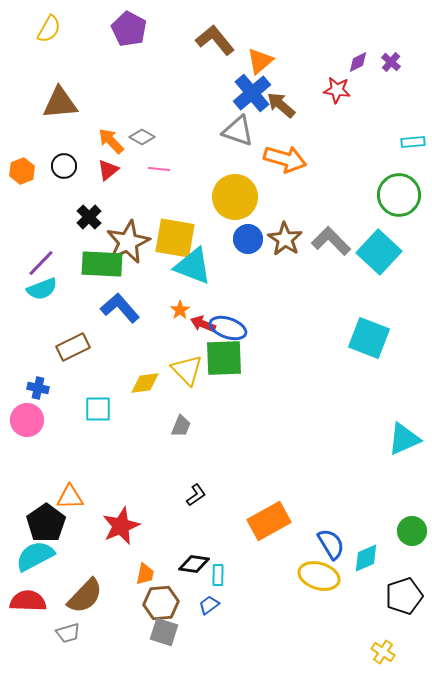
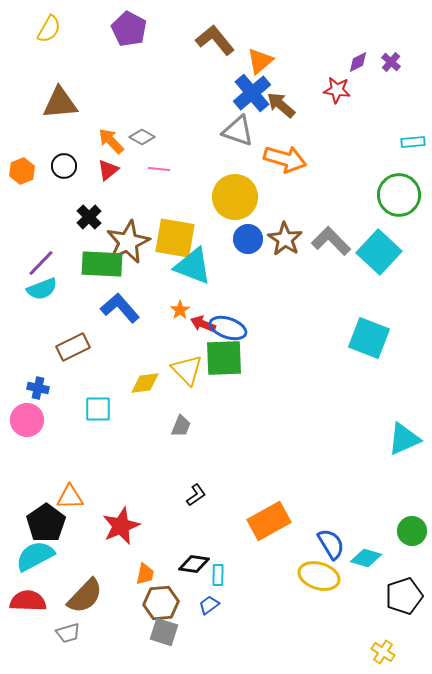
cyan diamond at (366, 558): rotated 40 degrees clockwise
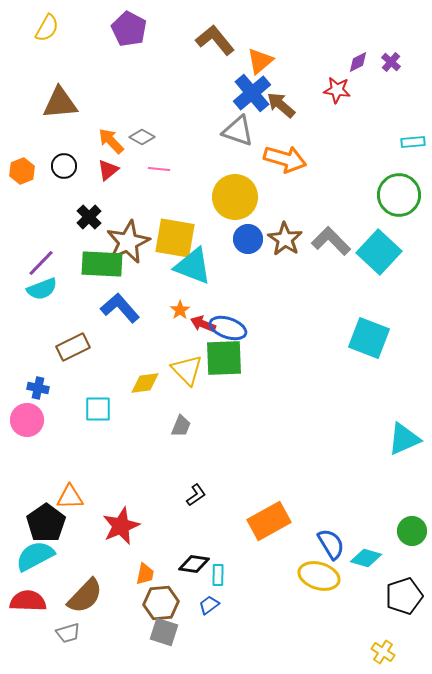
yellow semicircle at (49, 29): moved 2 px left, 1 px up
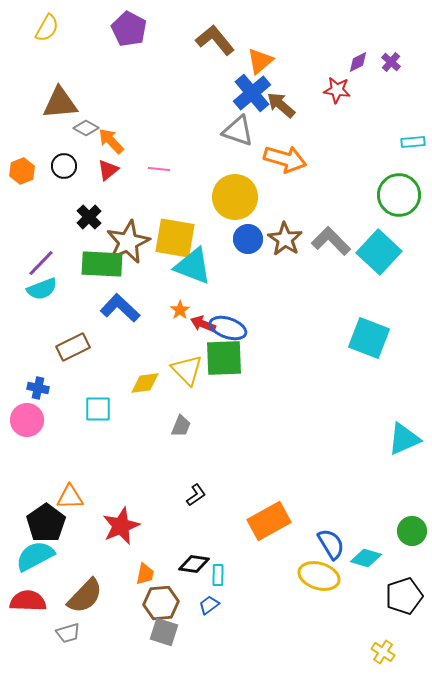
gray diamond at (142, 137): moved 56 px left, 9 px up
blue L-shape at (120, 308): rotated 6 degrees counterclockwise
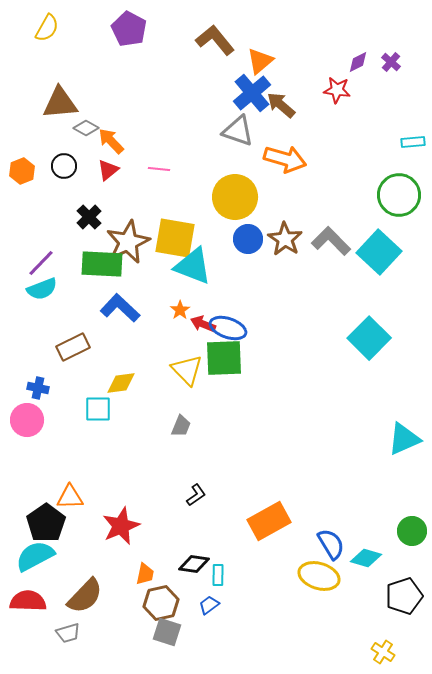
cyan square at (369, 338): rotated 24 degrees clockwise
yellow diamond at (145, 383): moved 24 px left
brown hexagon at (161, 603): rotated 8 degrees counterclockwise
gray square at (164, 632): moved 3 px right
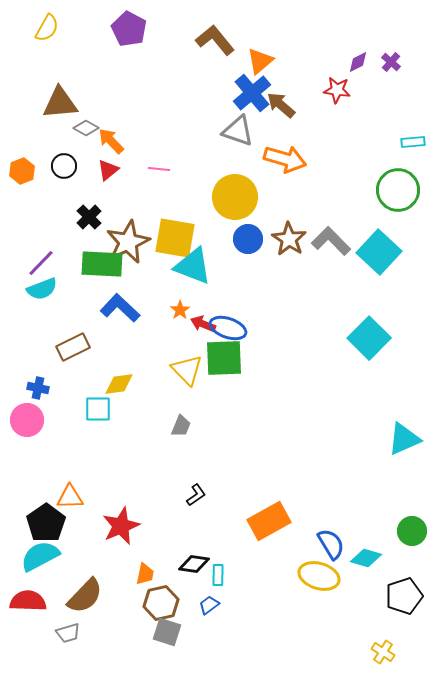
green circle at (399, 195): moved 1 px left, 5 px up
brown star at (285, 239): moved 4 px right
yellow diamond at (121, 383): moved 2 px left, 1 px down
cyan semicircle at (35, 556): moved 5 px right
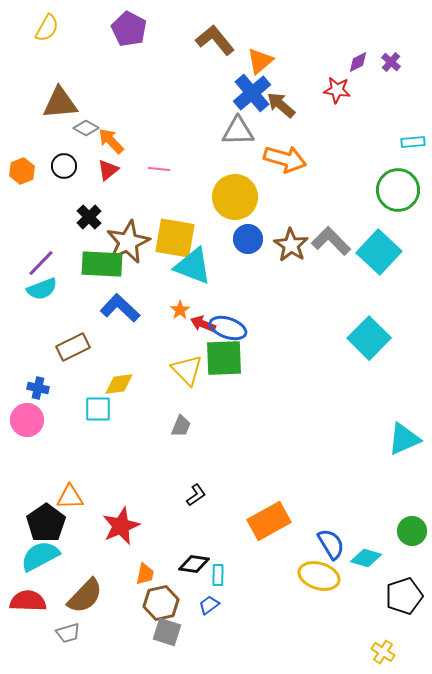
gray triangle at (238, 131): rotated 20 degrees counterclockwise
brown star at (289, 239): moved 2 px right, 6 px down
